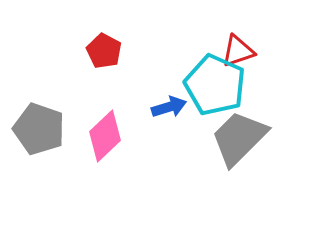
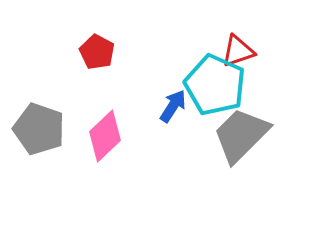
red pentagon: moved 7 px left, 1 px down
blue arrow: moved 4 px right, 1 px up; rotated 40 degrees counterclockwise
gray trapezoid: moved 2 px right, 3 px up
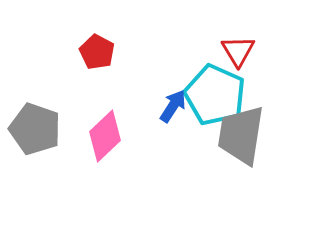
red triangle: rotated 42 degrees counterclockwise
cyan pentagon: moved 10 px down
gray pentagon: moved 4 px left
gray trapezoid: rotated 36 degrees counterclockwise
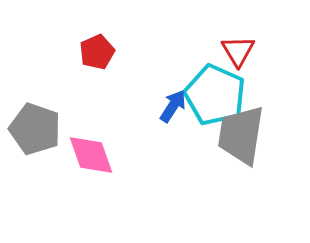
red pentagon: rotated 20 degrees clockwise
pink diamond: moved 14 px left, 19 px down; rotated 66 degrees counterclockwise
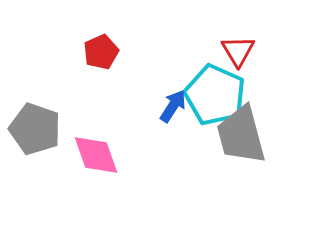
red pentagon: moved 4 px right
gray trapezoid: rotated 24 degrees counterclockwise
pink diamond: moved 5 px right
